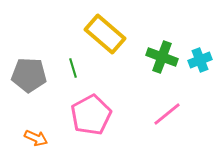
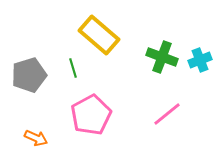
yellow rectangle: moved 6 px left, 1 px down
gray pentagon: rotated 20 degrees counterclockwise
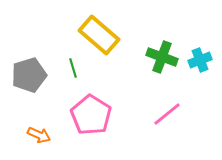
pink pentagon: rotated 12 degrees counterclockwise
orange arrow: moved 3 px right, 3 px up
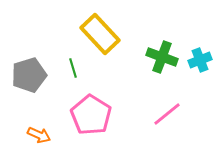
yellow rectangle: moved 1 px right, 1 px up; rotated 6 degrees clockwise
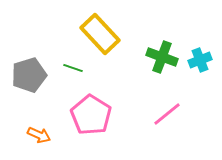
green line: rotated 54 degrees counterclockwise
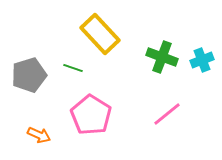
cyan cross: moved 2 px right
